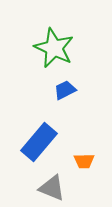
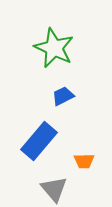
blue trapezoid: moved 2 px left, 6 px down
blue rectangle: moved 1 px up
gray triangle: moved 2 px right, 1 px down; rotated 28 degrees clockwise
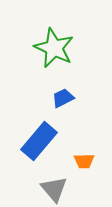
blue trapezoid: moved 2 px down
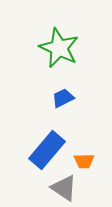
green star: moved 5 px right
blue rectangle: moved 8 px right, 9 px down
gray triangle: moved 10 px right, 1 px up; rotated 16 degrees counterclockwise
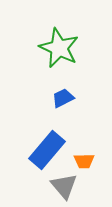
gray triangle: moved 2 px up; rotated 16 degrees clockwise
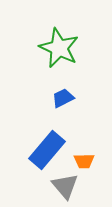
gray triangle: moved 1 px right
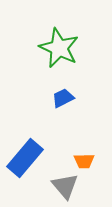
blue rectangle: moved 22 px left, 8 px down
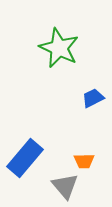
blue trapezoid: moved 30 px right
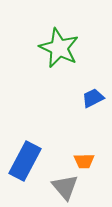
blue rectangle: moved 3 px down; rotated 12 degrees counterclockwise
gray triangle: moved 1 px down
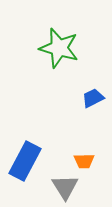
green star: rotated 9 degrees counterclockwise
gray triangle: rotated 8 degrees clockwise
